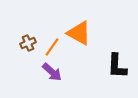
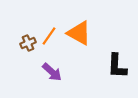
orange line: moved 3 px left, 11 px up
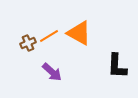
orange line: rotated 24 degrees clockwise
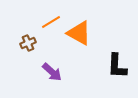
orange line: moved 2 px right, 14 px up
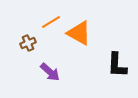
black L-shape: moved 1 px up
purple arrow: moved 2 px left
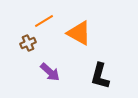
orange line: moved 7 px left, 1 px up
black L-shape: moved 17 px left, 11 px down; rotated 12 degrees clockwise
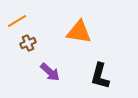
orange line: moved 27 px left
orange triangle: moved 1 px up; rotated 20 degrees counterclockwise
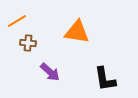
orange triangle: moved 2 px left
brown cross: rotated 28 degrees clockwise
black L-shape: moved 5 px right, 3 px down; rotated 24 degrees counterclockwise
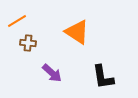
orange triangle: rotated 24 degrees clockwise
purple arrow: moved 2 px right, 1 px down
black L-shape: moved 2 px left, 2 px up
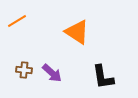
brown cross: moved 4 px left, 27 px down
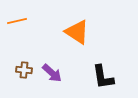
orange line: rotated 18 degrees clockwise
